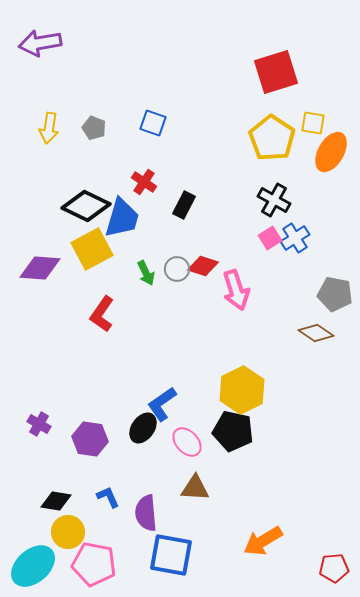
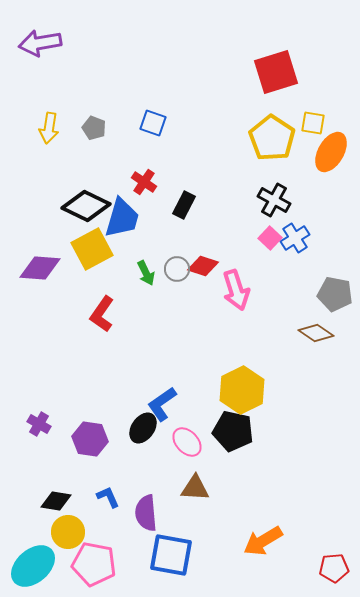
pink square at (270, 238): rotated 15 degrees counterclockwise
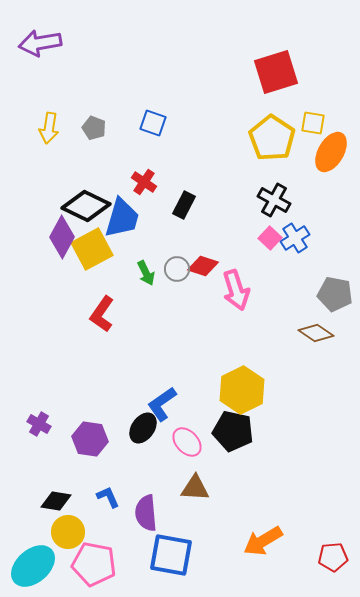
purple diamond at (40, 268): moved 22 px right, 31 px up; rotated 66 degrees counterclockwise
red pentagon at (334, 568): moved 1 px left, 11 px up
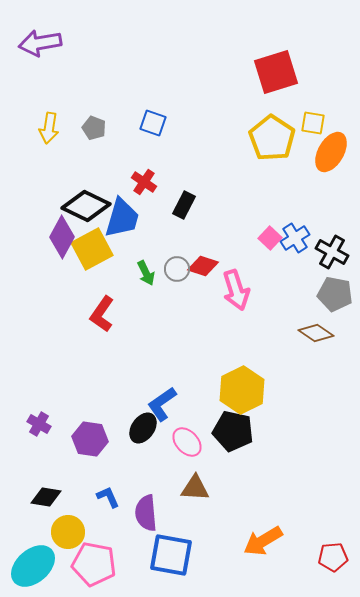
black cross at (274, 200): moved 58 px right, 52 px down
black diamond at (56, 501): moved 10 px left, 4 px up
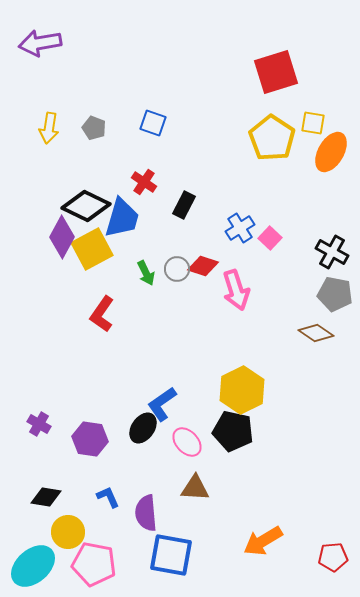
blue cross at (295, 238): moved 55 px left, 10 px up
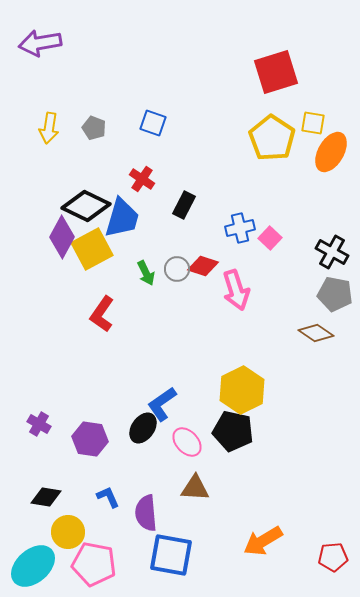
red cross at (144, 182): moved 2 px left, 3 px up
blue cross at (240, 228): rotated 20 degrees clockwise
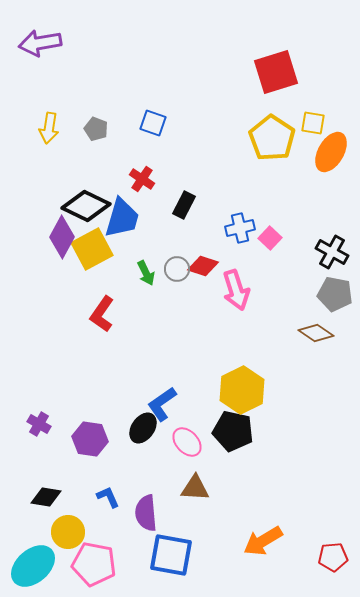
gray pentagon at (94, 128): moved 2 px right, 1 px down
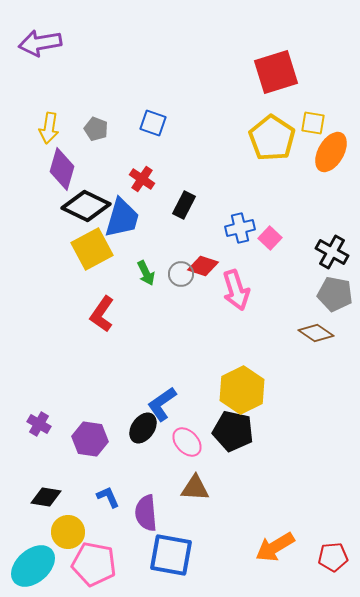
purple diamond at (62, 237): moved 68 px up; rotated 12 degrees counterclockwise
gray circle at (177, 269): moved 4 px right, 5 px down
orange arrow at (263, 541): moved 12 px right, 6 px down
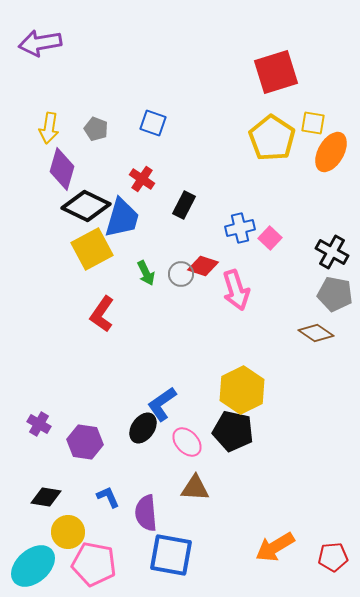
purple hexagon at (90, 439): moved 5 px left, 3 px down
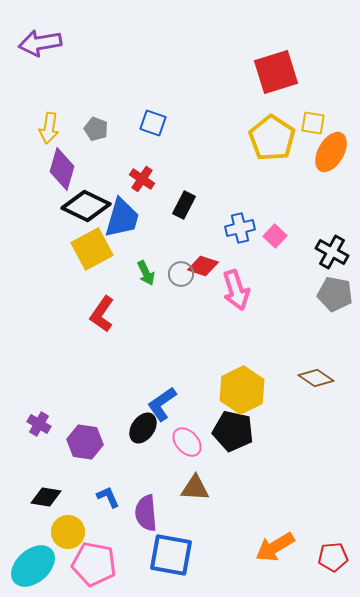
pink square at (270, 238): moved 5 px right, 2 px up
brown diamond at (316, 333): moved 45 px down
